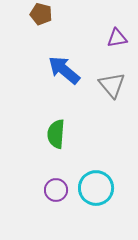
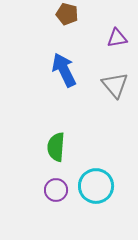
brown pentagon: moved 26 px right
blue arrow: rotated 24 degrees clockwise
gray triangle: moved 3 px right
green semicircle: moved 13 px down
cyan circle: moved 2 px up
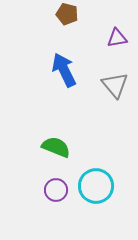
green semicircle: rotated 108 degrees clockwise
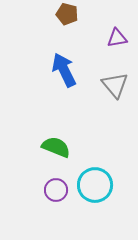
cyan circle: moved 1 px left, 1 px up
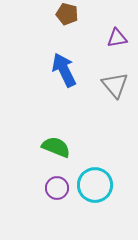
purple circle: moved 1 px right, 2 px up
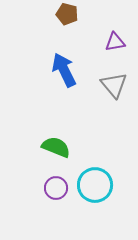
purple triangle: moved 2 px left, 4 px down
gray triangle: moved 1 px left
purple circle: moved 1 px left
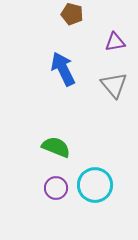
brown pentagon: moved 5 px right
blue arrow: moved 1 px left, 1 px up
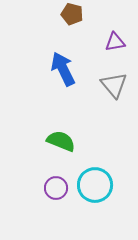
green semicircle: moved 5 px right, 6 px up
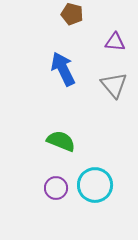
purple triangle: rotated 15 degrees clockwise
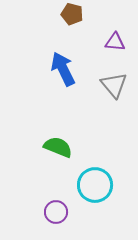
green semicircle: moved 3 px left, 6 px down
purple circle: moved 24 px down
